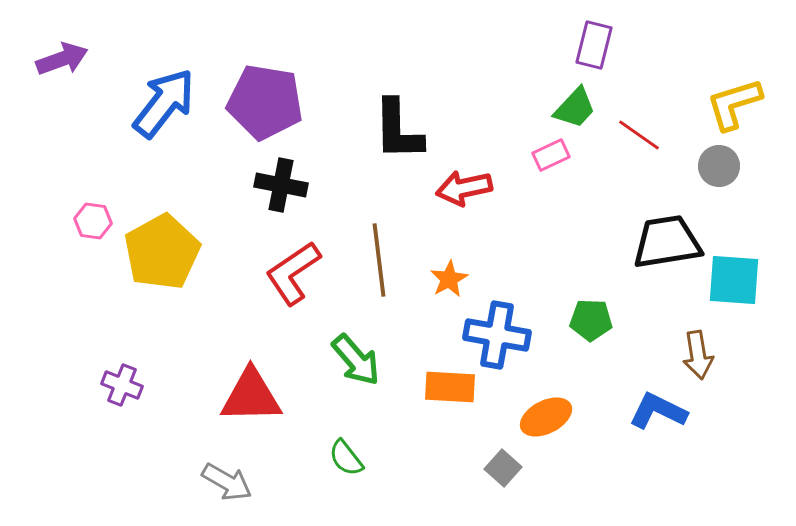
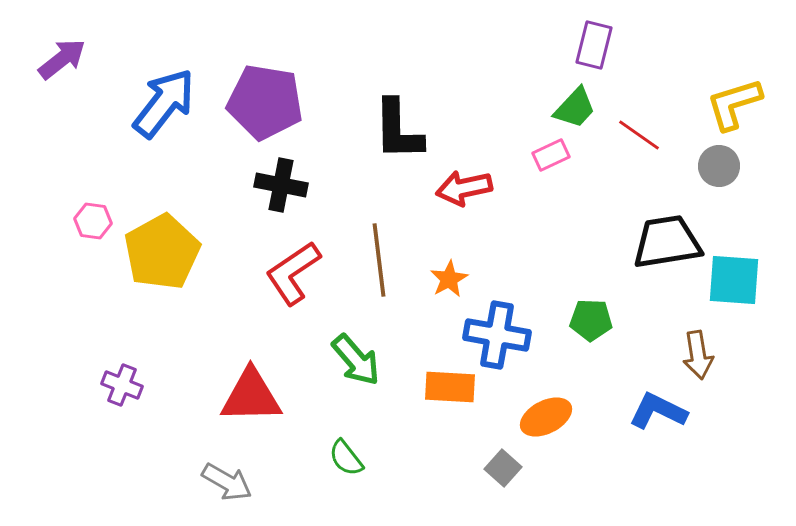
purple arrow: rotated 18 degrees counterclockwise
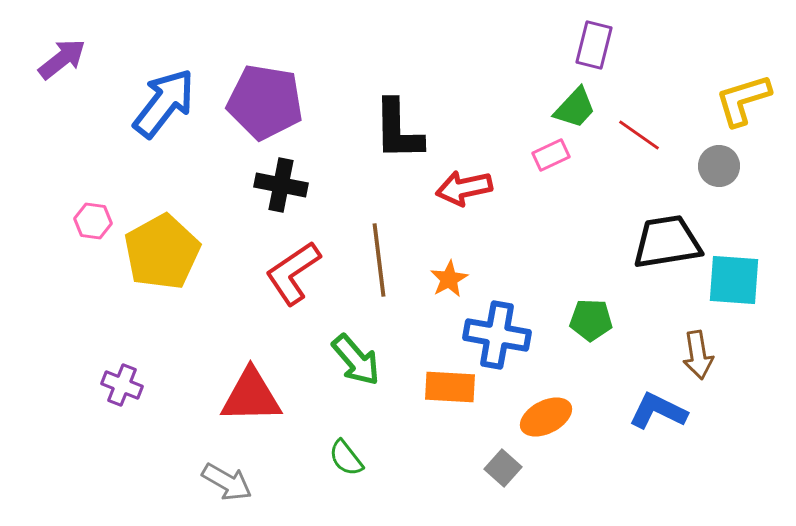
yellow L-shape: moved 9 px right, 4 px up
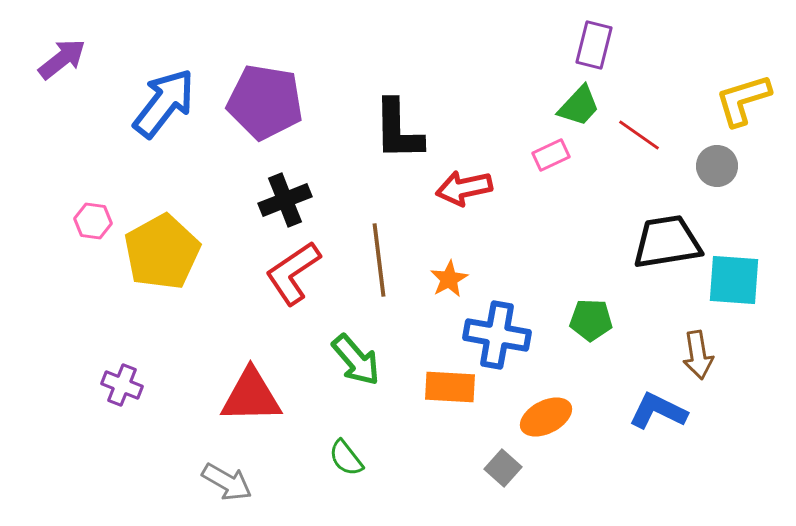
green trapezoid: moved 4 px right, 2 px up
gray circle: moved 2 px left
black cross: moved 4 px right, 15 px down; rotated 33 degrees counterclockwise
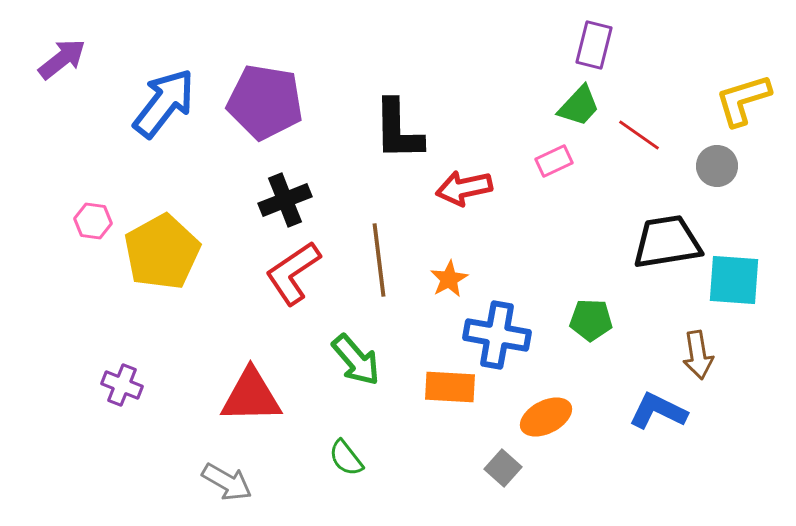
pink rectangle: moved 3 px right, 6 px down
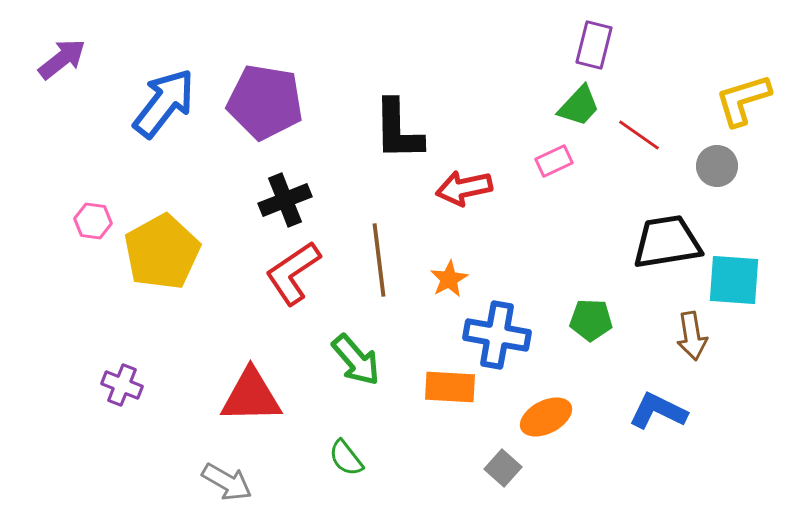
brown arrow: moved 6 px left, 19 px up
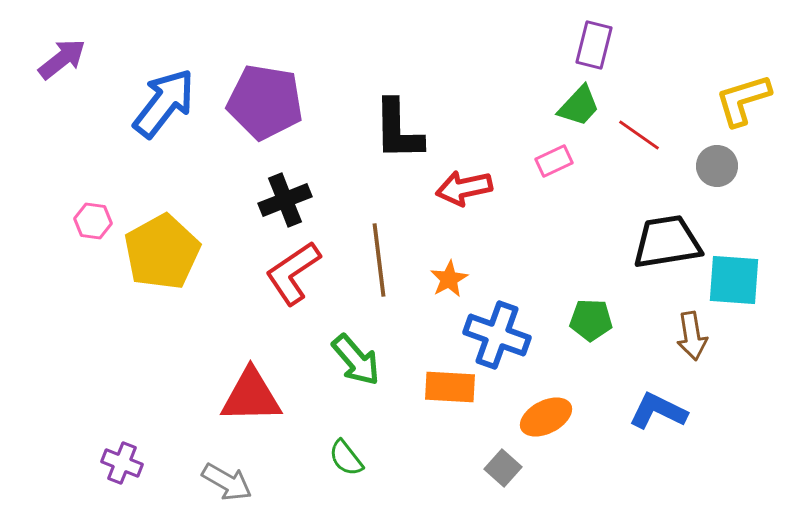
blue cross: rotated 10 degrees clockwise
purple cross: moved 78 px down
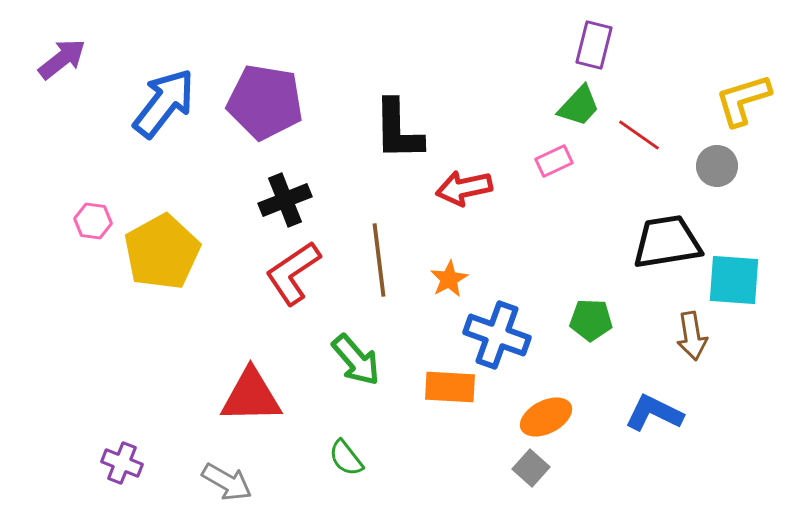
blue L-shape: moved 4 px left, 2 px down
gray square: moved 28 px right
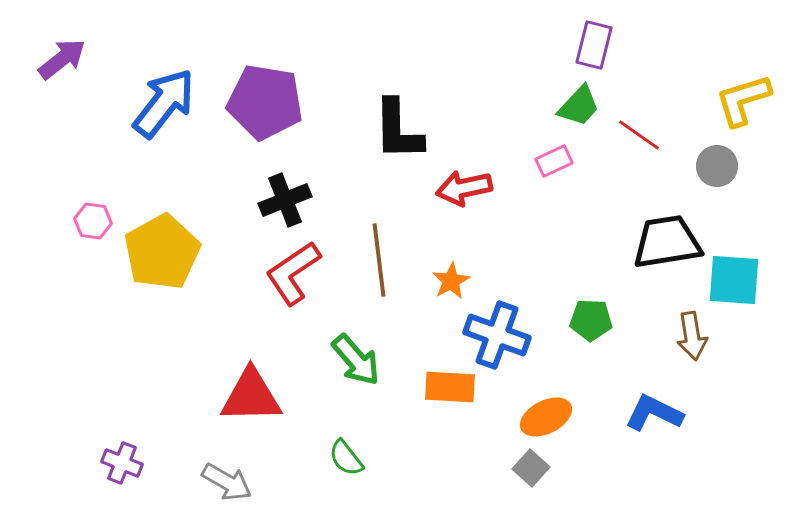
orange star: moved 2 px right, 2 px down
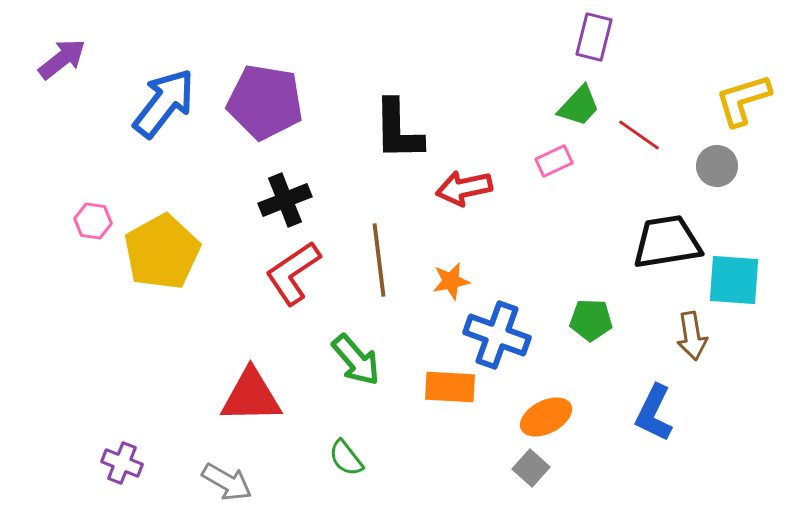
purple rectangle: moved 8 px up
orange star: rotated 18 degrees clockwise
blue L-shape: rotated 90 degrees counterclockwise
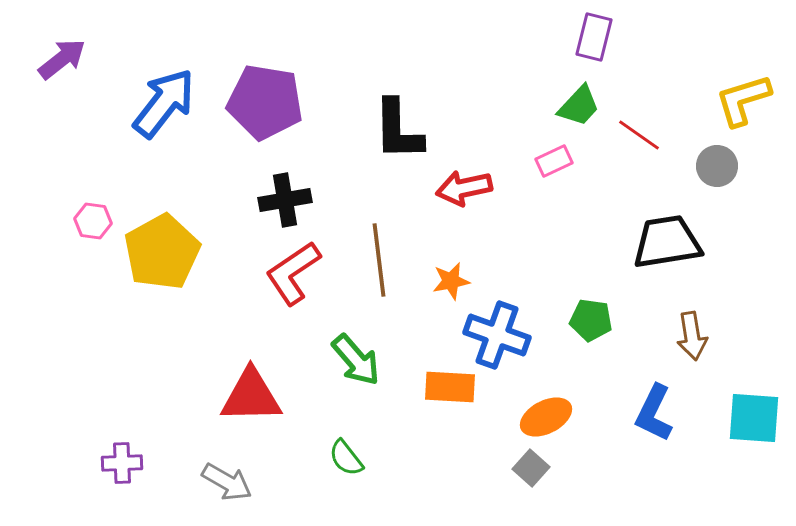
black cross: rotated 12 degrees clockwise
cyan square: moved 20 px right, 138 px down
green pentagon: rotated 6 degrees clockwise
purple cross: rotated 24 degrees counterclockwise
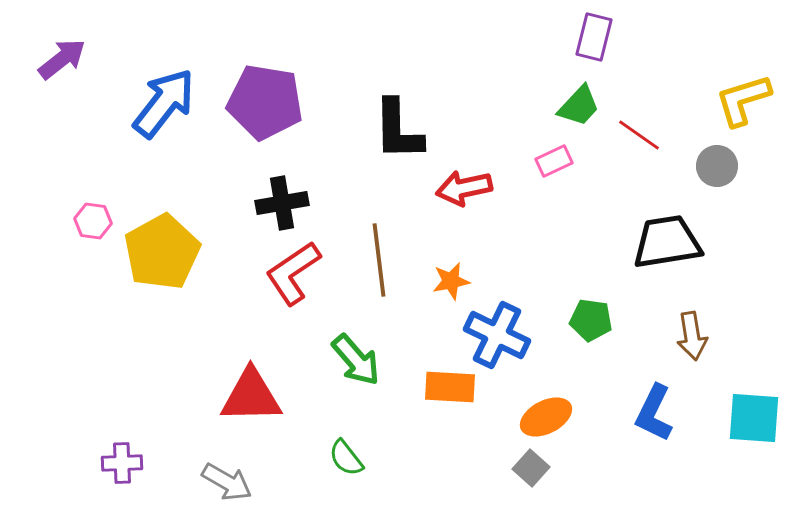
black cross: moved 3 px left, 3 px down
blue cross: rotated 6 degrees clockwise
